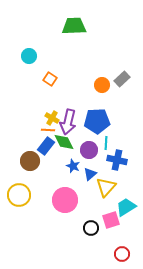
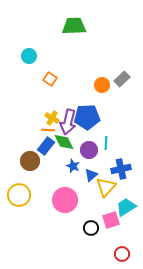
blue pentagon: moved 10 px left, 4 px up
blue cross: moved 4 px right, 9 px down; rotated 24 degrees counterclockwise
blue triangle: moved 1 px right, 1 px down
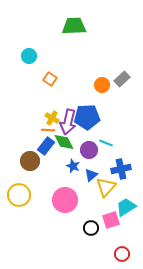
cyan line: rotated 72 degrees counterclockwise
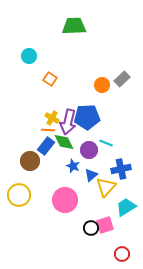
pink square: moved 6 px left, 5 px down
